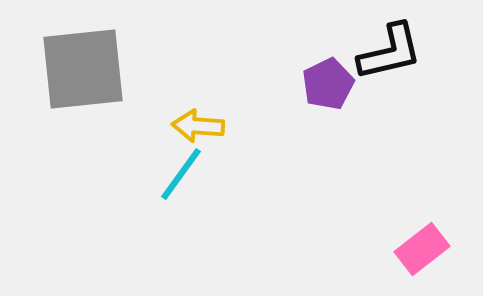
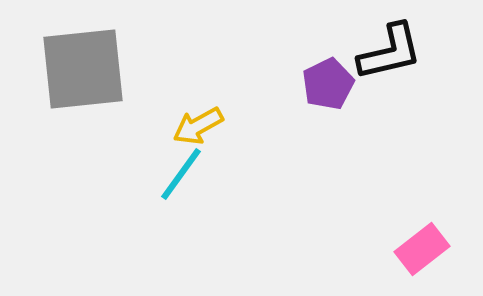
yellow arrow: rotated 33 degrees counterclockwise
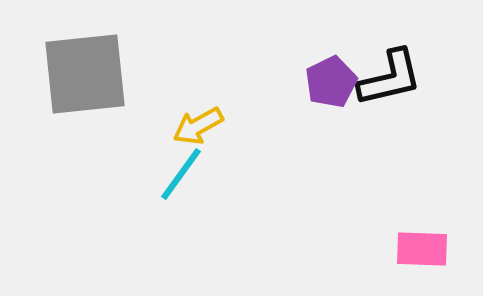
black L-shape: moved 26 px down
gray square: moved 2 px right, 5 px down
purple pentagon: moved 3 px right, 2 px up
pink rectangle: rotated 40 degrees clockwise
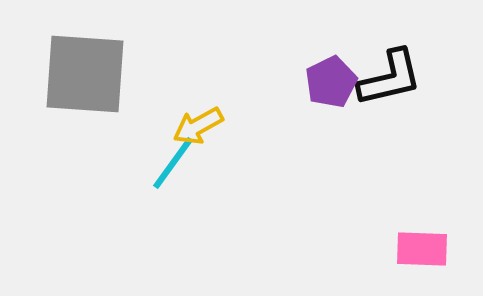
gray square: rotated 10 degrees clockwise
cyan line: moved 8 px left, 11 px up
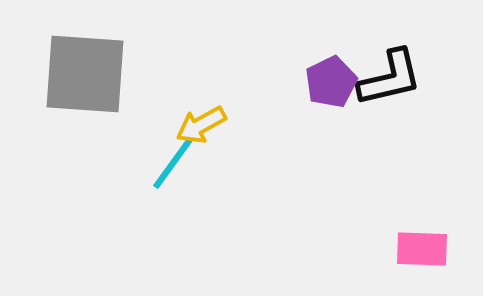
yellow arrow: moved 3 px right, 1 px up
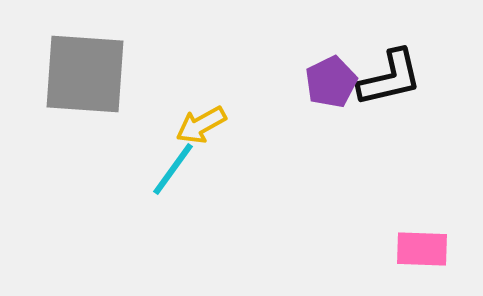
cyan line: moved 6 px down
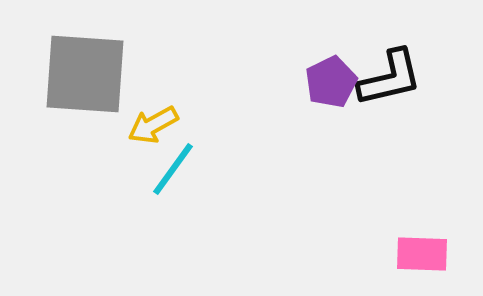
yellow arrow: moved 48 px left
pink rectangle: moved 5 px down
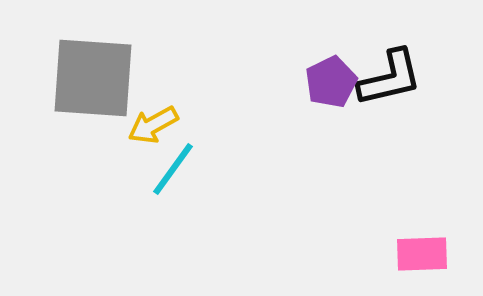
gray square: moved 8 px right, 4 px down
pink rectangle: rotated 4 degrees counterclockwise
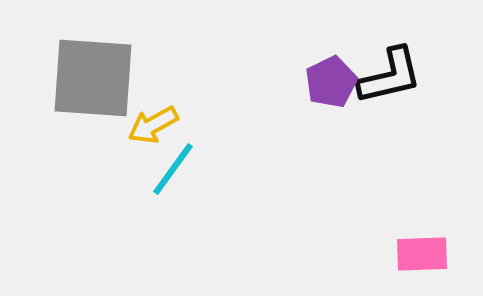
black L-shape: moved 2 px up
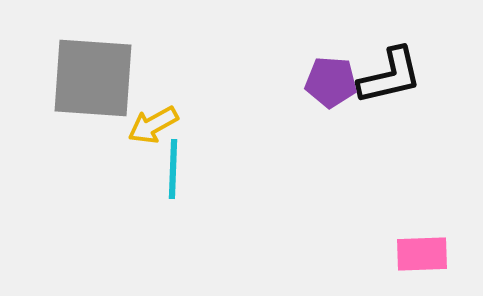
purple pentagon: rotated 30 degrees clockwise
cyan line: rotated 34 degrees counterclockwise
